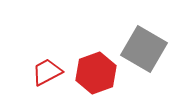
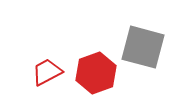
gray square: moved 1 px left, 2 px up; rotated 15 degrees counterclockwise
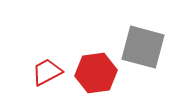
red hexagon: rotated 12 degrees clockwise
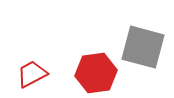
red trapezoid: moved 15 px left, 2 px down
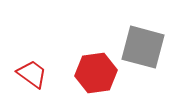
red trapezoid: rotated 64 degrees clockwise
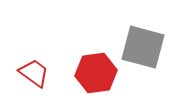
red trapezoid: moved 2 px right, 1 px up
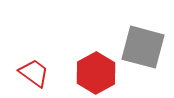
red hexagon: rotated 21 degrees counterclockwise
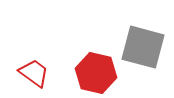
red hexagon: rotated 18 degrees counterclockwise
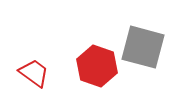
red hexagon: moved 1 px right, 7 px up; rotated 6 degrees clockwise
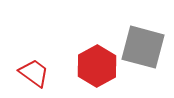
red hexagon: rotated 12 degrees clockwise
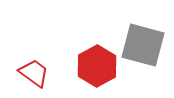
gray square: moved 2 px up
